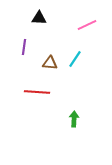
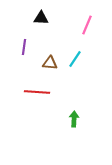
black triangle: moved 2 px right
pink line: rotated 42 degrees counterclockwise
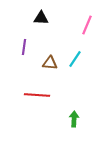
red line: moved 3 px down
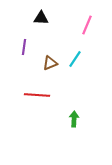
brown triangle: rotated 28 degrees counterclockwise
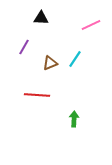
pink line: moved 4 px right; rotated 42 degrees clockwise
purple line: rotated 21 degrees clockwise
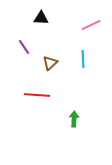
purple line: rotated 63 degrees counterclockwise
cyan line: moved 8 px right; rotated 36 degrees counterclockwise
brown triangle: rotated 21 degrees counterclockwise
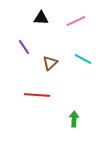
pink line: moved 15 px left, 4 px up
cyan line: rotated 60 degrees counterclockwise
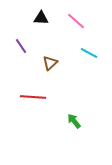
pink line: rotated 66 degrees clockwise
purple line: moved 3 px left, 1 px up
cyan line: moved 6 px right, 6 px up
red line: moved 4 px left, 2 px down
green arrow: moved 2 px down; rotated 42 degrees counterclockwise
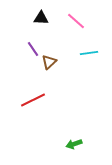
purple line: moved 12 px right, 3 px down
cyan line: rotated 36 degrees counterclockwise
brown triangle: moved 1 px left, 1 px up
red line: moved 3 px down; rotated 30 degrees counterclockwise
green arrow: moved 23 px down; rotated 70 degrees counterclockwise
